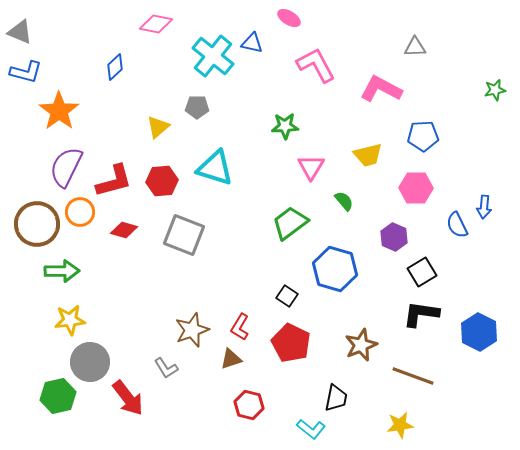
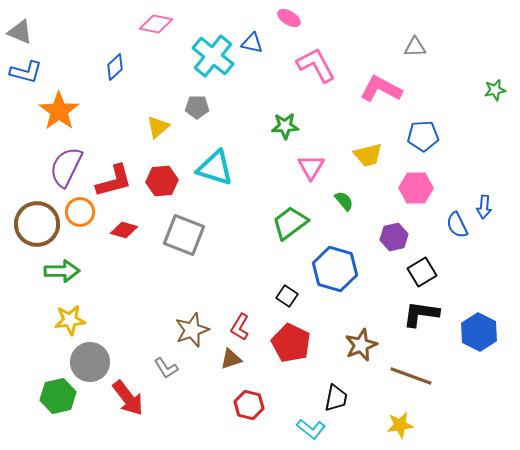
purple hexagon at (394, 237): rotated 24 degrees clockwise
brown line at (413, 376): moved 2 px left
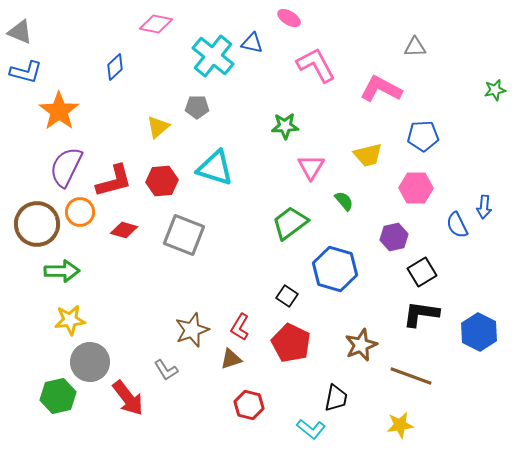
gray L-shape at (166, 368): moved 2 px down
